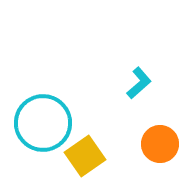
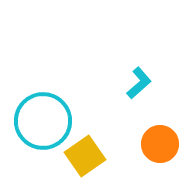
cyan circle: moved 2 px up
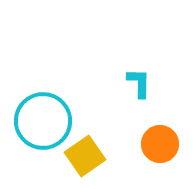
cyan L-shape: rotated 48 degrees counterclockwise
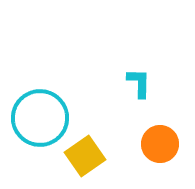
cyan circle: moved 3 px left, 3 px up
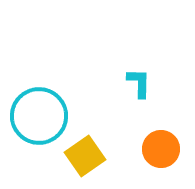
cyan circle: moved 1 px left, 2 px up
orange circle: moved 1 px right, 5 px down
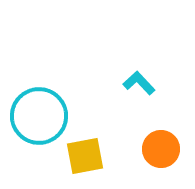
cyan L-shape: rotated 44 degrees counterclockwise
yellow square: rotated 24 degrees clockwise
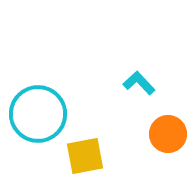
cyan circle: moved 1 px left, 2 px up
orange circle: moved 7 px right, 15 px up
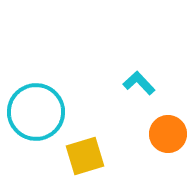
cyan circle: moved 2 px left, 2 px up
yellow square: rotated 6 degrees counterclockwise
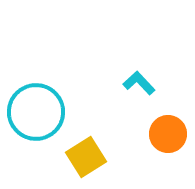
yellow square: moved 1 px right, 1 px down; rotated 15 degrees counterclockwise
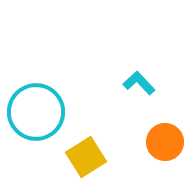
orange circle: moved 3 px left, 8 px down
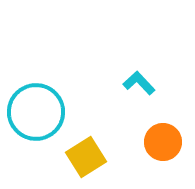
orange circle: moved 2 px left
